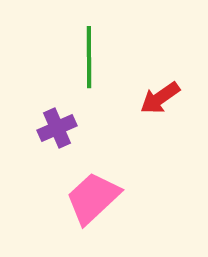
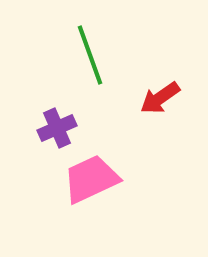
green line: moved 1 px right, 2 px up; rotated 20 degrees counterclockwise
pink trapezoid: moved 2 px left, 19 px up; rotated 18 degrees clockwise
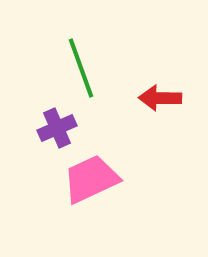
green line: moved 9 px left, 13 px down
red arrow: rotated 36 degrees clockwise
